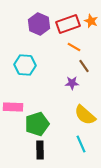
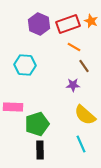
purple star: moved 1 px right, 2 px down
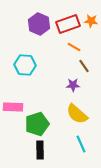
orange star: rotated 16 degrees counterclockwise
yellow semicircle: moved 8 px left, 1 px up
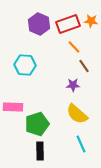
orange line: rotated 16 degrees clockwise
black rectangle: moved 1 px down
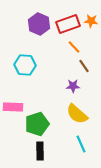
purple star: moved 1 px down
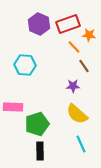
orange star: moved 2 px left, 14 px down
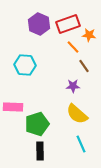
orange line: moved 1 px left
